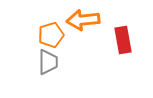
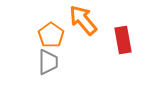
orange arrow: rotated 56 degrees clockwise
orange pentagon: rotated 20 degrees counterclockwise
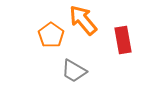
gray trapezoid: moved 26 px right, 9 px down; rotated 120 degrees clockwise
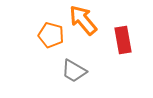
orange pentagon: rotated 20 degrees counterclockwise
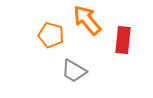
orange arrow: moved 4 px right
red rectangle: rotated 16 degrees clockwise
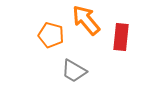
orange arrow: moved 1 px left
red rectangle: moved 2 px left, 3 px up
